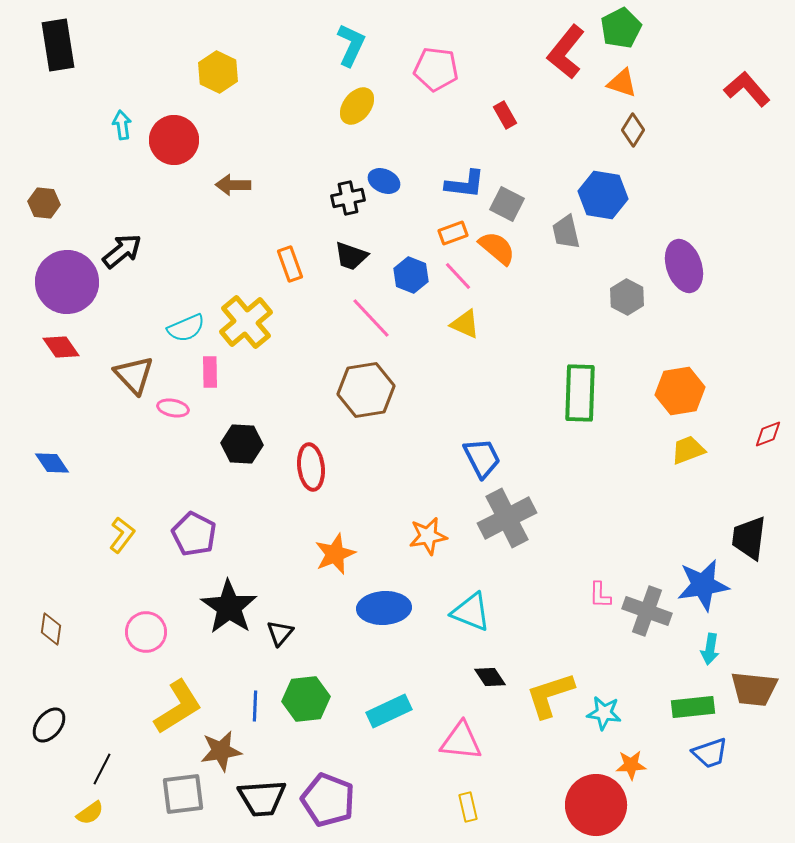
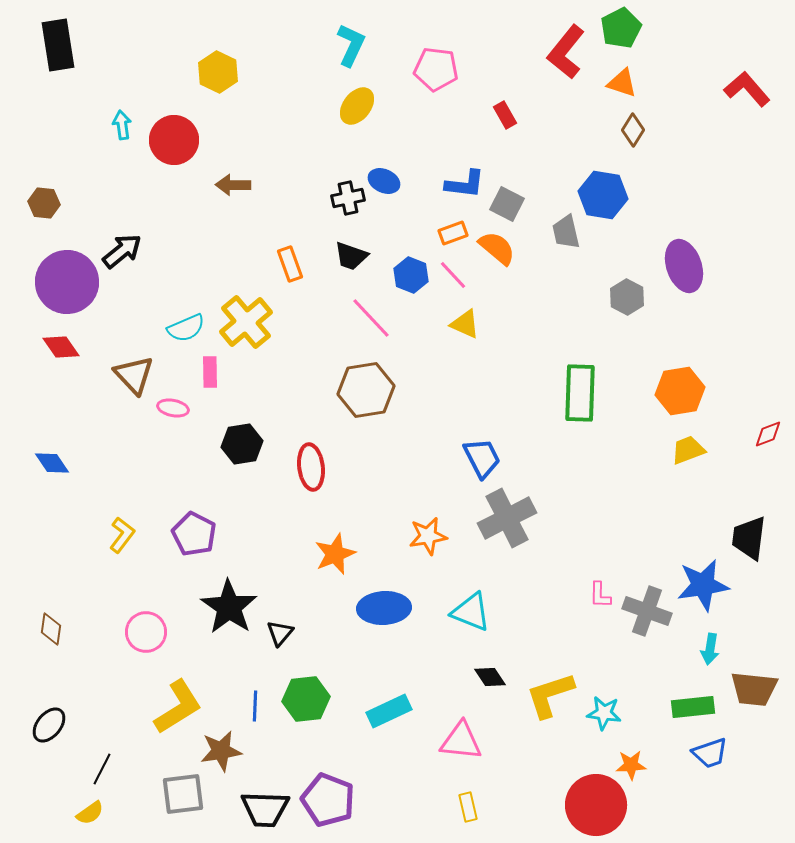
pink line at (458, 276): moved 5 px left, 1 px up
black hexagon at (242, 444): rotated 12 degrees counterclockwise
black trapezoid at (262, 798): moved 3 px right, 11 px down; rotated 6 degrees clockwise
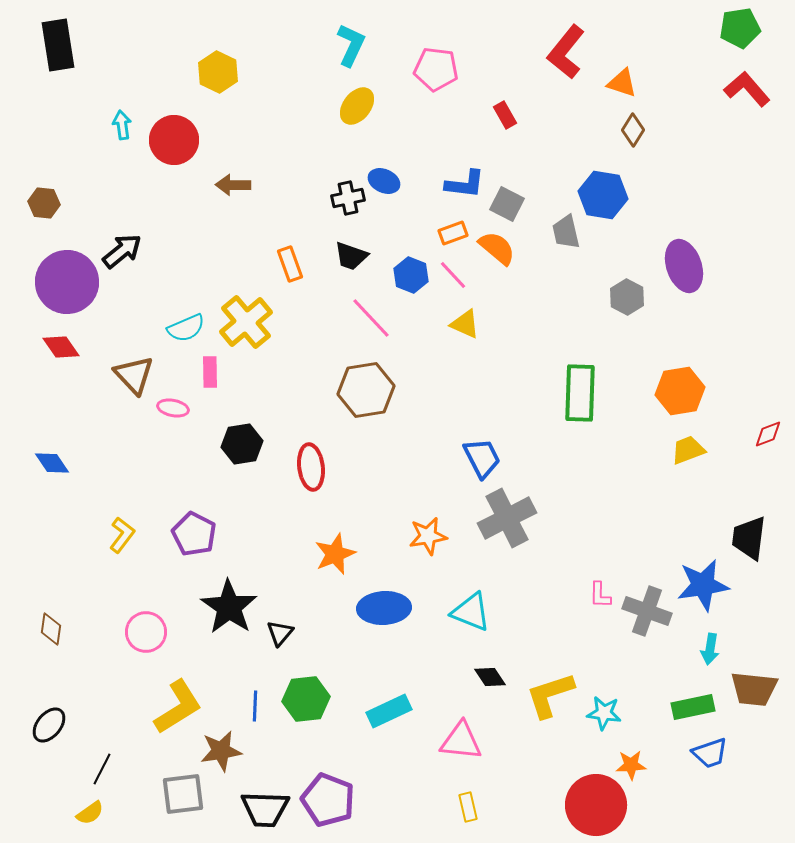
green pentagon at (621, 28): moved 119 px right; rotated 18 degrees clockwise
green rectangle at (693, 707): rotated 6 degrees counterclockwise
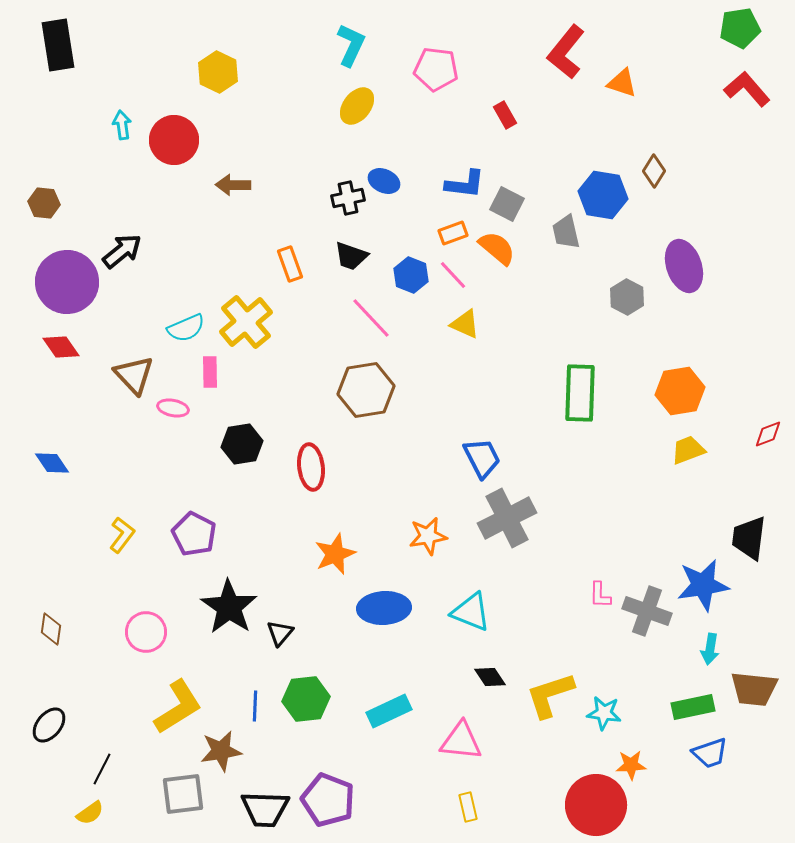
brown diamond at (633, 130): moved 21 px right, 41 px down
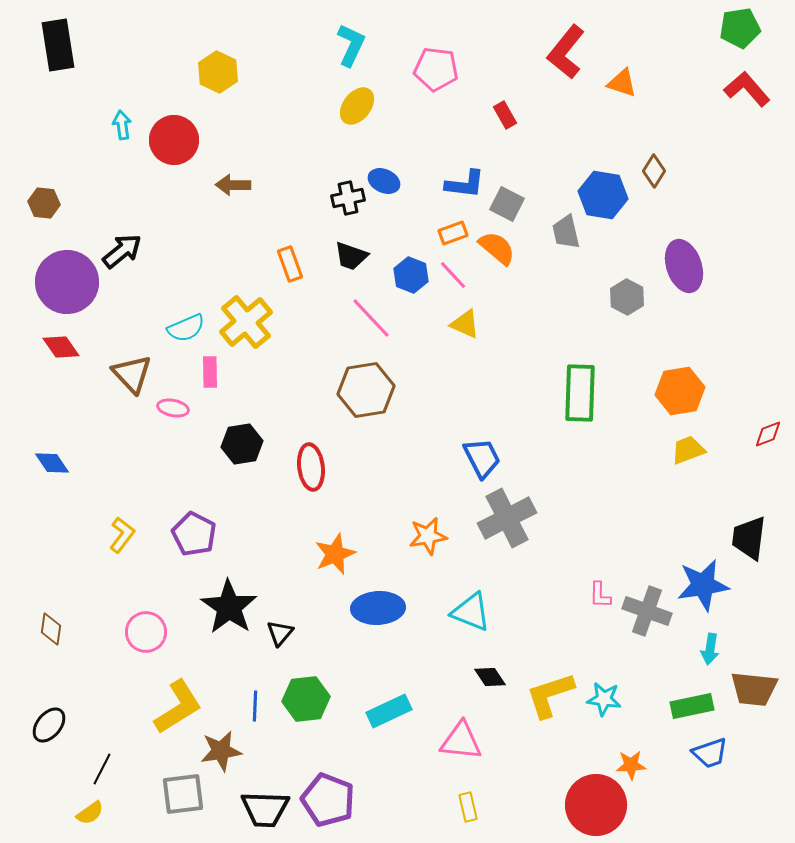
brown triangle at (134, 375): moved 2 px left, 1 px up
blue ellipse at (384, 608): moved 6 px left
green rectangle at (693, 707): moved 1 px left, 1 px up
cyan star at (604, 713): moved 14 px up
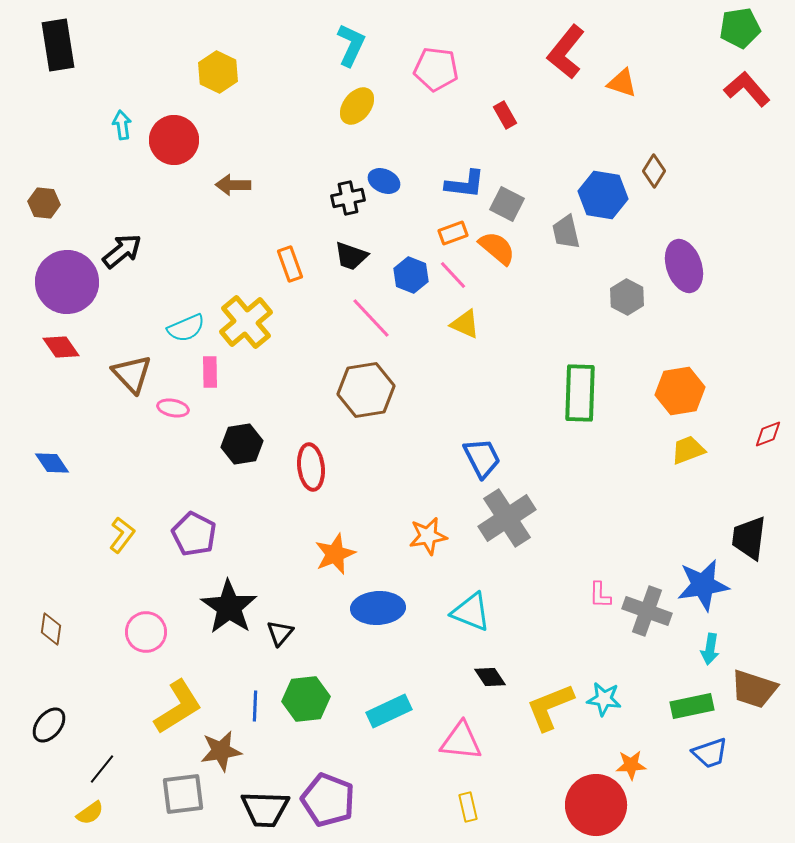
gray cross at (507, 518): rotated 6 degrees counterclockwise
brown trapezoid at (754, 689): rotated 12 degrees clockwise
yellow L-shape at (550, 695): moved 12 px down; rotated 4 degrees counterclockwise
black line at (102, 769): rotated 12 degrees clockwise
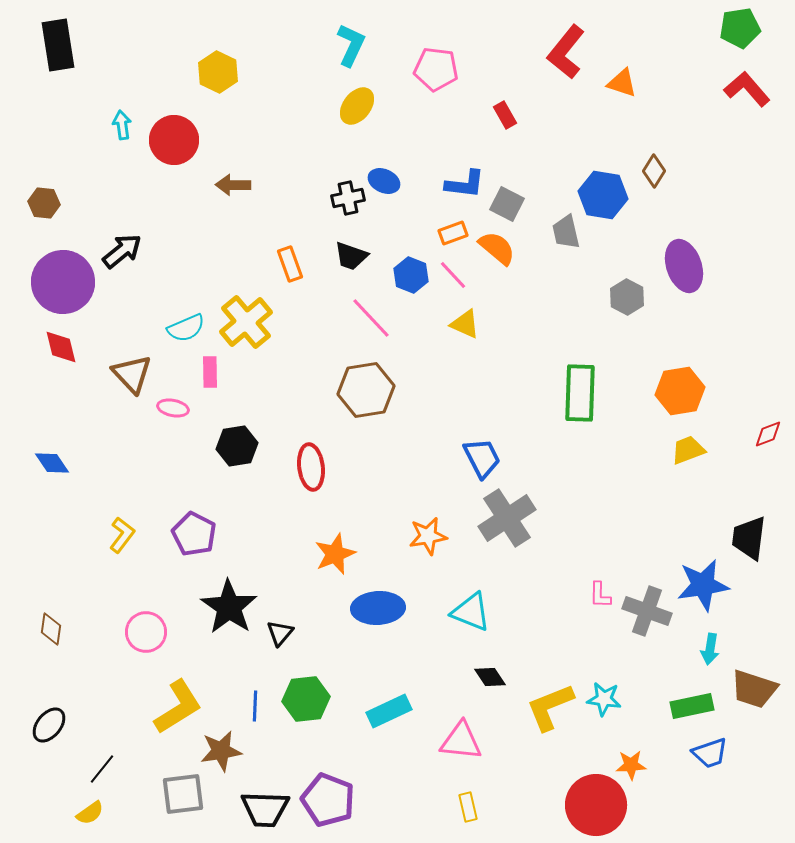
purple circle at (67, 282): moved 4 px left
red diamond at (61, 347): rotated 21 degrees clockwise
black hexagon at (242, 444): moved 5 px left, 2 px down
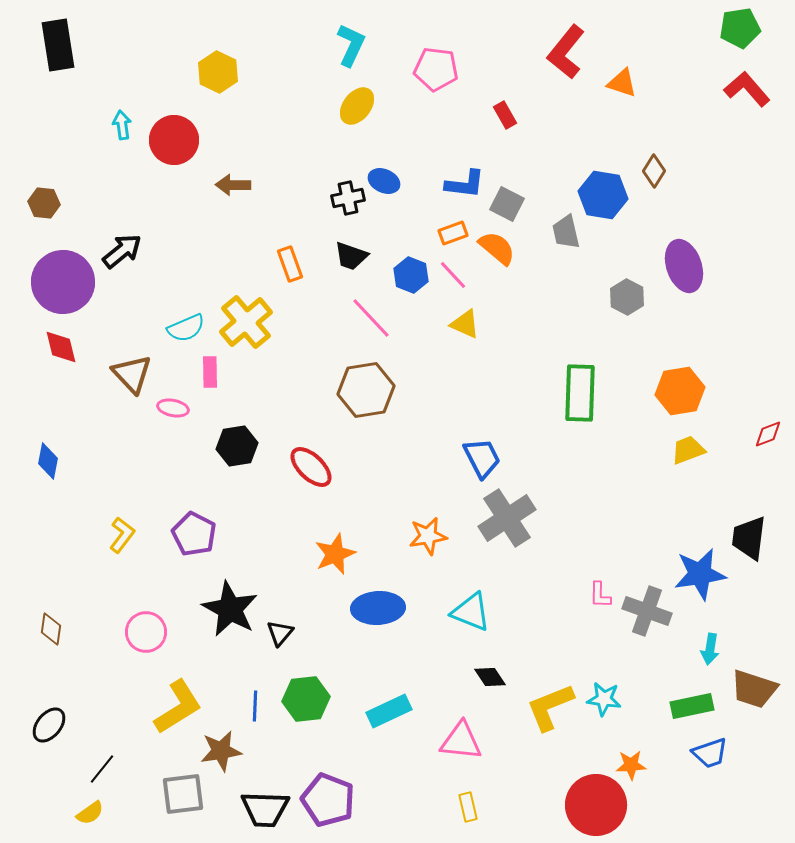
blue diamond at (52, 463): moved 4 px left, 2 px up; rotated 45 degrees clockwise
red ellipse at (311, 467): rotated 39 degrees counterclockwise
blue star at (703, 585): moved 3 px left, 11 px up
black star at (229, 607): moved 1 px right, 2 px down; rotated 6 degrees counterclockwise
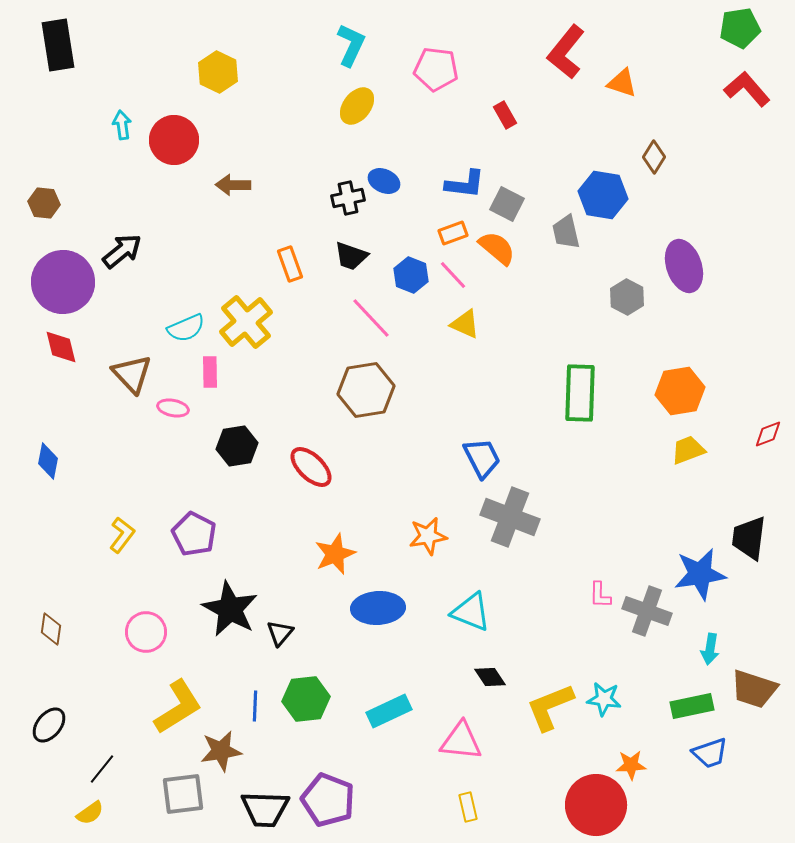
brown diamond at (654, 171): moved 14 px up
gray cross at (507, 518): moved 3 px right, 1 px up; rotated 36 degrees counterclockwise
